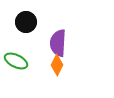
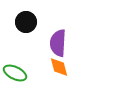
green ellipse: moved 1 px left, 12 px down
orange diamond: moved 2 px right, 2 px down; rotated 40 degrees counterclockwise
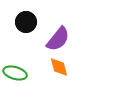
purple semicircle: moved 4 px up; rotated 144 degrees counterclockwise
green ellipse: rotated 10 degrees counterclockwise
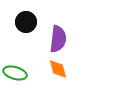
purple semicircle: rotated 32 degrees counterclockwise
orange diamond: moved 1 px left, 2 px down
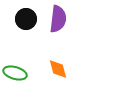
black circle: moved 3 px up
purple semicircle: moved 20 px up
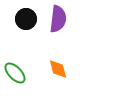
green ellipse: rotated 30 degrees clockwise
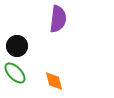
black circle: moved 9 px left, 27 px down
orange diamond: moved 4 px left, 12 px down
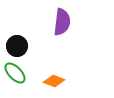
purple semicircle: moved 4 px right, 3 px down
orange diamond: rotated 55 degrees counterclockwise
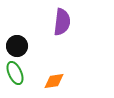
green ellipse: rotated 20 degrees clockwise
orange diamond: rotated 30 degrees counterclockwise
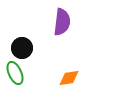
black circle: moved 5 px right, 2 px down
orange diamond: moved 15 px right, 3 px up
